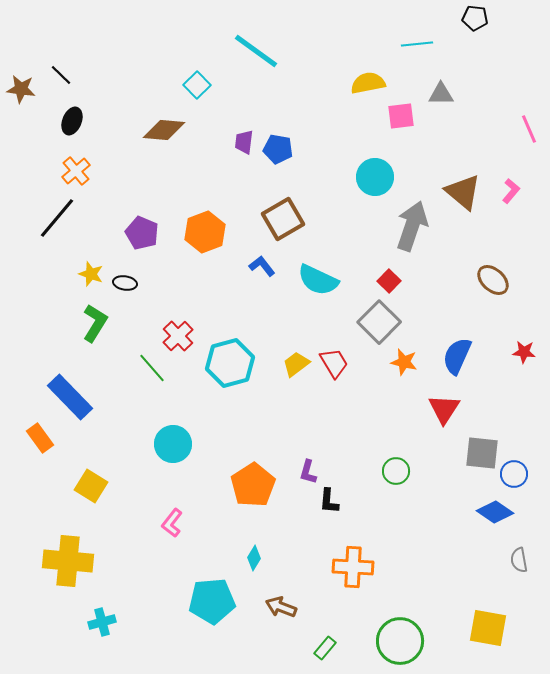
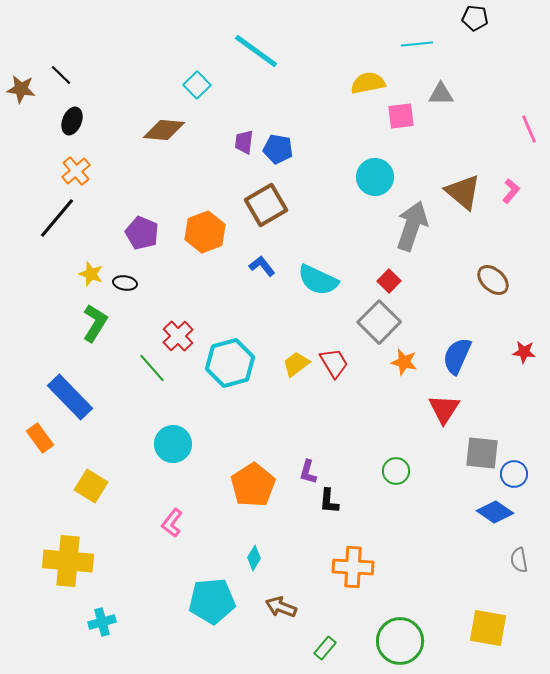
brown square at (283, 219): moved 17 px left, 14 px up
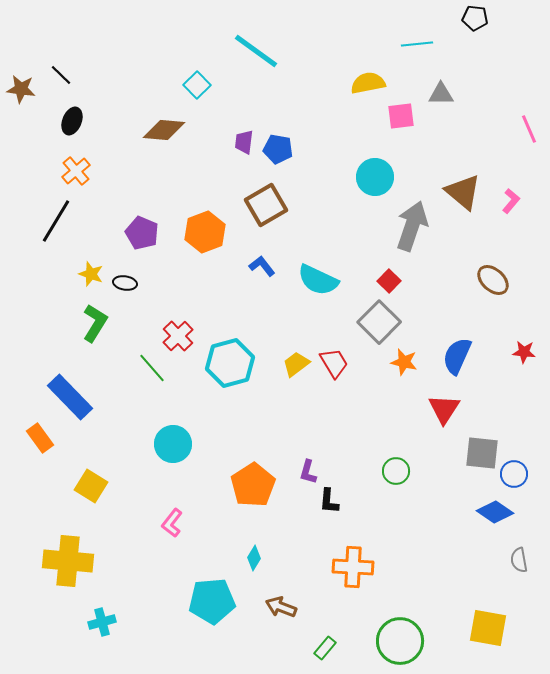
pink L-shape at (511, 191): moved 10 px down
black line at (57, 218): moved 1 px left, 3 px down; rotated 9 degrees counterclockwise
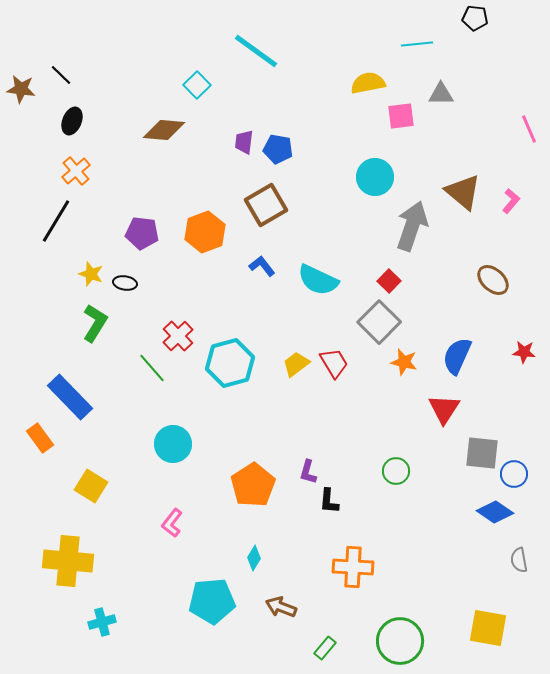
purple pentagon at (142, 233): rotated 16 degrees counterclockwise
